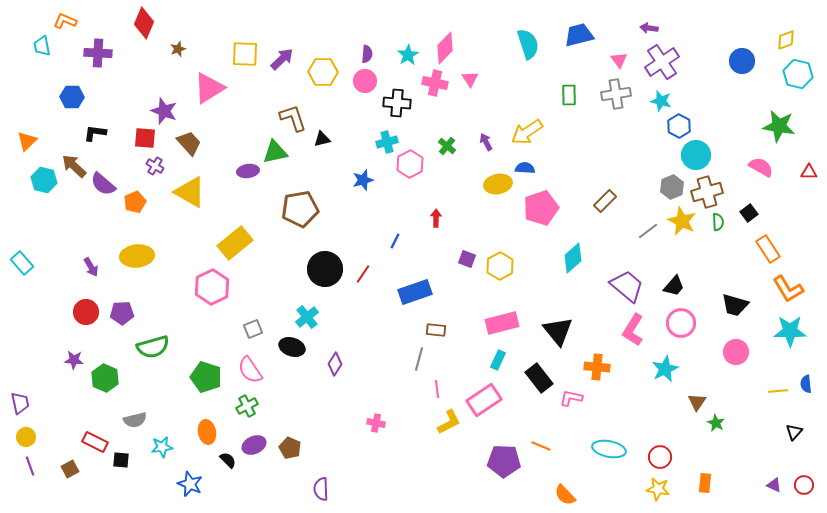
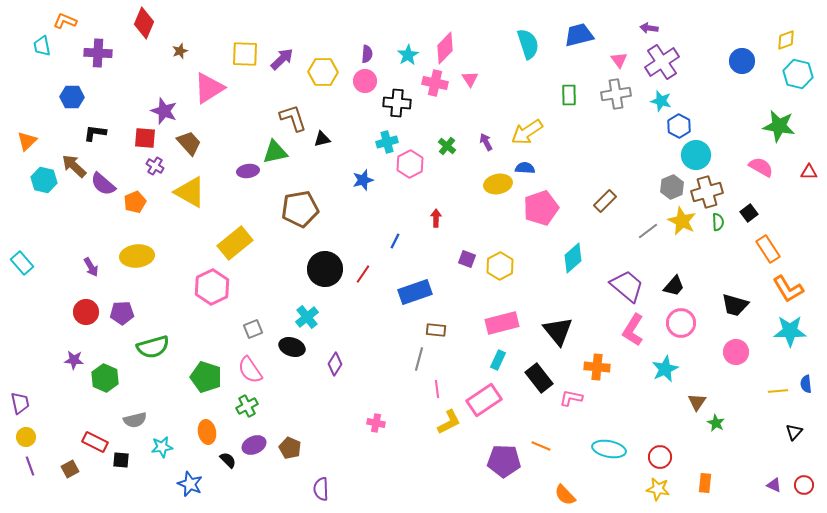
brown star at (178, 49): moved 2 px right, 2 px down
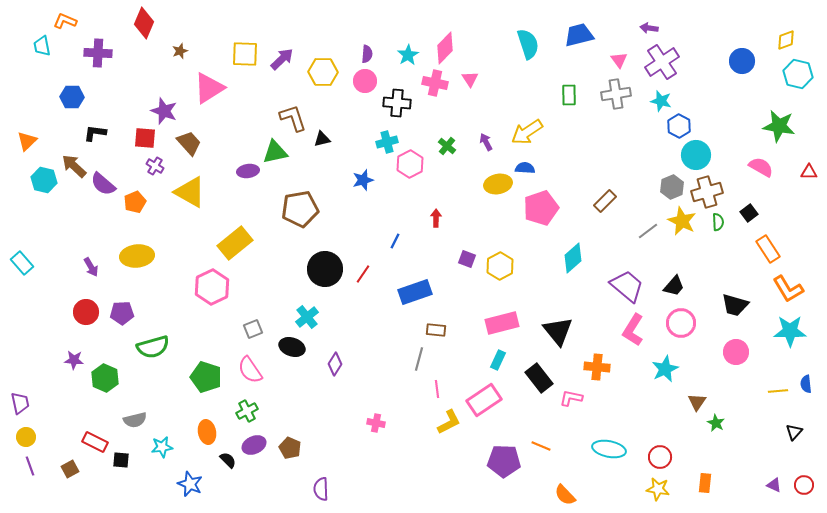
green cross at (247, 406): moved 5 px down
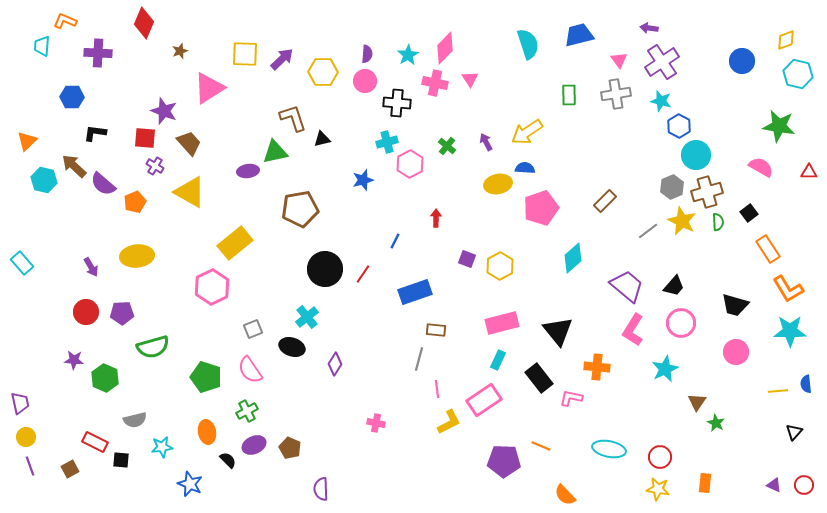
cyan trapezoid at (42, 46): rotated 15 degrees clockwise
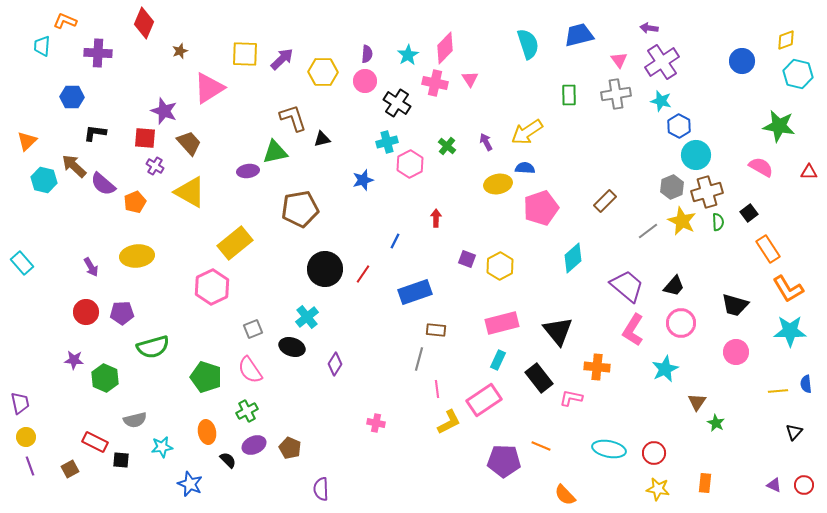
black cross at (397, 103): rotated 28 degrees clockwise
red circle at (660, 457): moved 6 px left, 4 px up
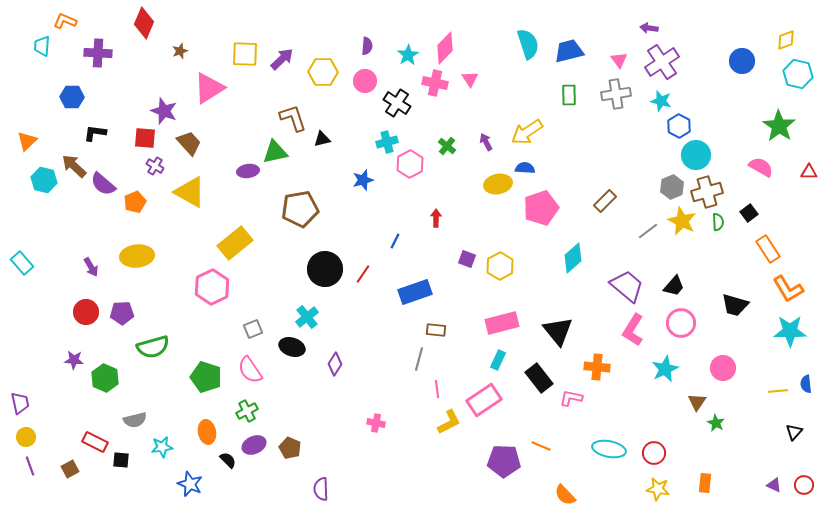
blue trapezoid at (579, 35): moved 10 px left, 16 px down
purple semicircle at (367, 54): moved 8 px up
green star at (779, 126): rotated 24 degrees clockwise
pink circle at (736, 352): moved 13 px left, 16 px down
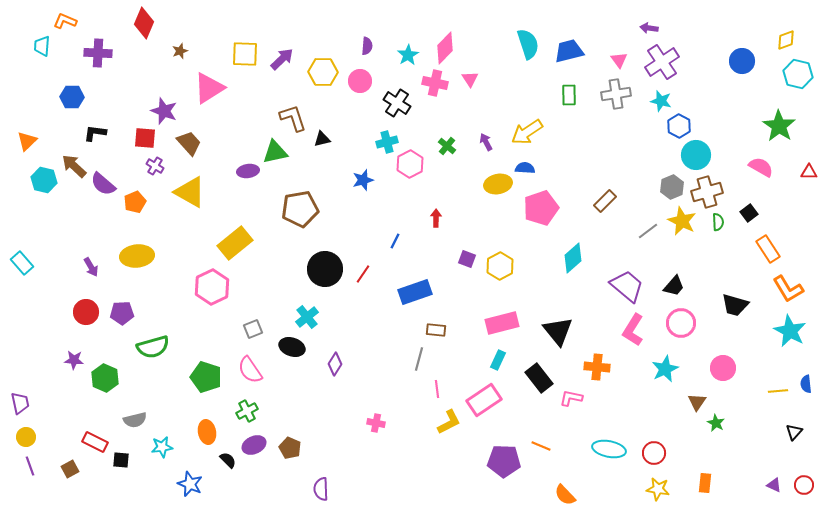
pink circle at (365, 81): moved 5 px left
cyan star at (790, 331): rotated 28 degrees clockwise
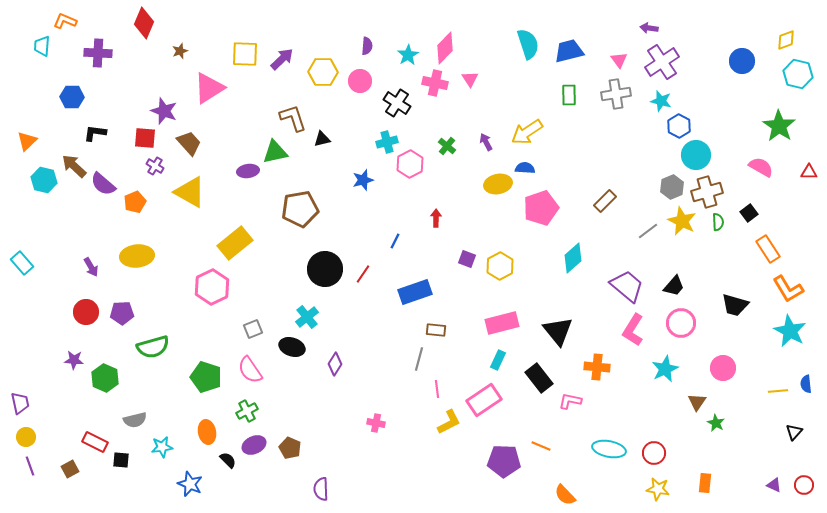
pink L-shape at (571, 398): moved 1 px left, 3 px down
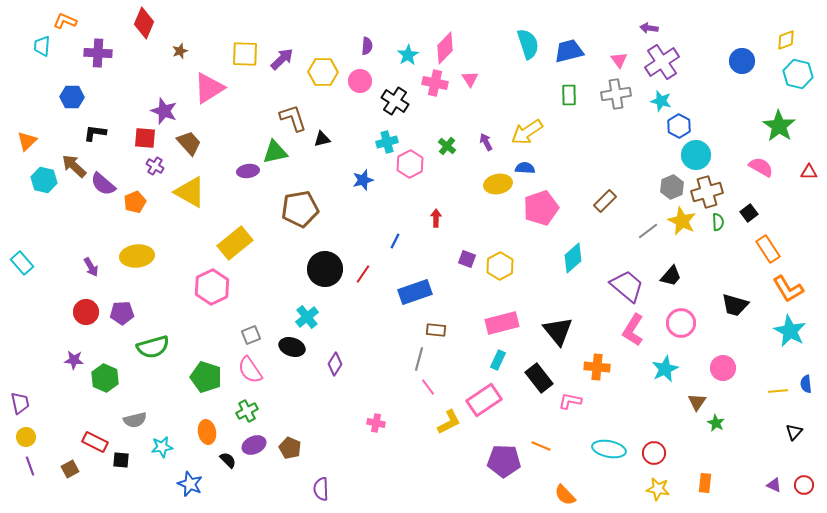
black cross at (397, 103): moved 2 px left, 2 px up
black trapezoid at (674, 286): moved 3 px left, 10 px up
gray square at (253, 329): moved 2 px left, 6 px down
pink line at (437, 389): moved 9 px left, 2 px up; rotated 30 degrees counterclockwise
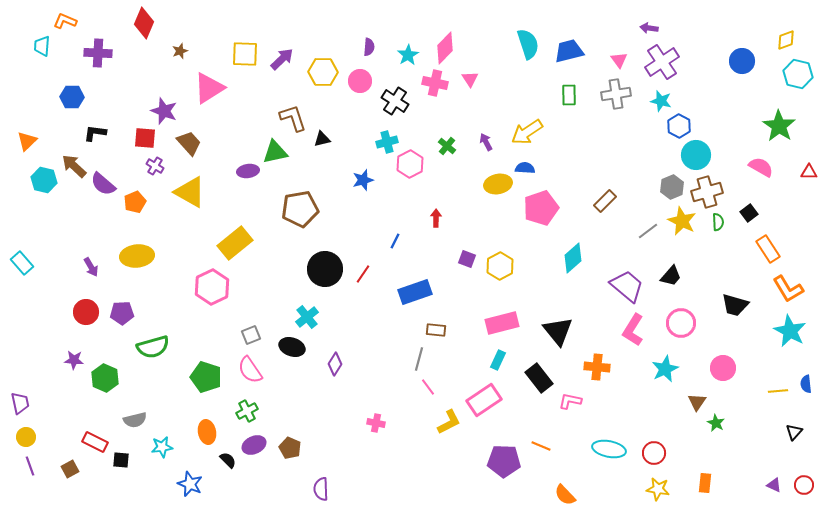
purple semicircle at (367, 46): moved 2 px right, 1 px down
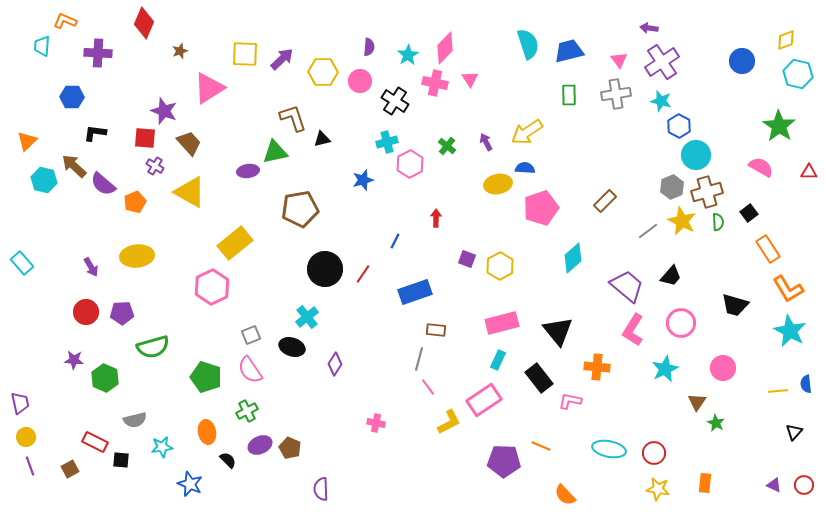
purple ellipse at (254, 445): moved 6 px right
